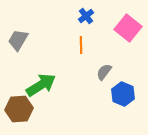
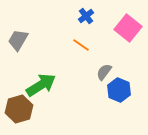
orange line: rotated 54 degrees counterclockwise
blue hexagon: moved 4 px left, 4 px up
brown hexagon: rotated 12 degrees counterclockwise
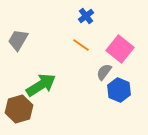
pink square: moved 8 px left, 21 px down
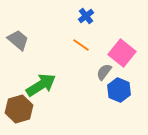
gray trapezoid: rotated 100 degrees clockwise
pink square: moved 2 px right, 4 px down
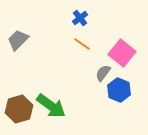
blue cross: moved 6 px left, 2 px down
gray trapezoid: rotated 85 degrees counterclockwise
orange line: moved 1 px right, 1 px up
gray semicircle: moved 1 px left, 1 px down
green arrow: moved 10 px right, 21 px down; rotated 68 degrees clockwise
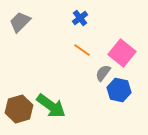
gray trapezoid: moved 2 px right, 18 px up
orange line: moved 6 px down
blue hexagon: rotated 10 degrees counterclockwise
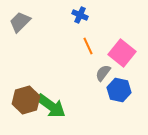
blue cross: moved 3 px up; rotated 28 degrees counterclockwise
orange line: moved 6 px right, 4 px up; rotated 30 degrees clockwise
brown hexagon: moved 7 px right, 9 px up
